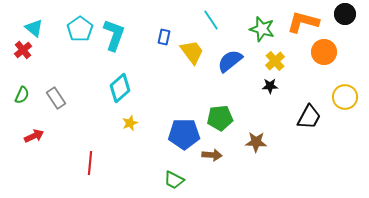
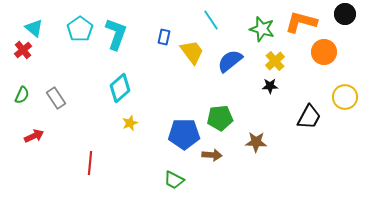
orange L-shape: moved 2 px left
cyan L-shape: moved 2 px right, 1 px up
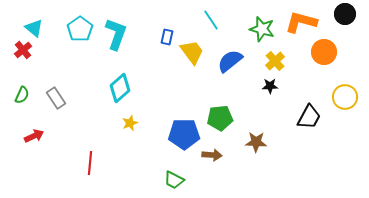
blue rectangle: moved 3 px right
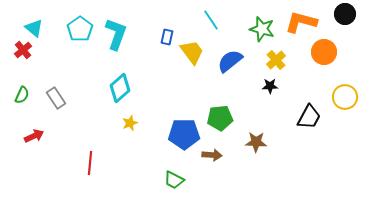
yellow cross: moved 1 px right, 1 px up
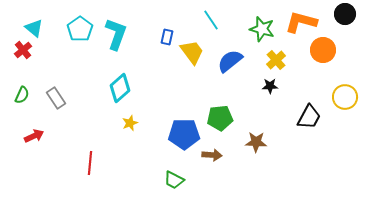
orange circle: moved 1 px left, 2 px up
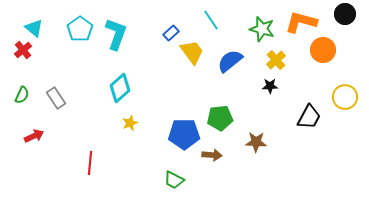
blue rectangle: moved 4 px right, 4 px up; rotated 35 degrees clockwise
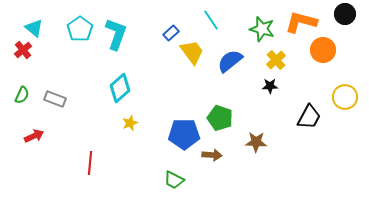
gray rectangle: moved 1 px left, 1 px down; rotated 35 degrees counterclockwise
green pentagon: rotated 25 degrees clockwise
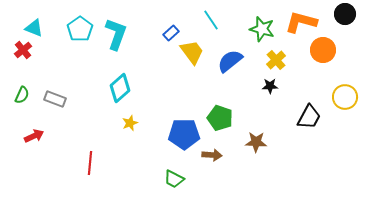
cyan triangle: rotated 18 degrees counterclockwise
green trapezoid: moved 1 px up
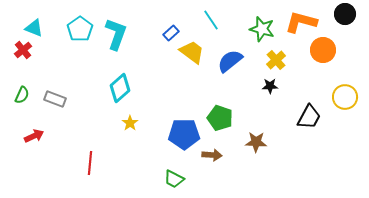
yellow trapezoid: rotated 16 degrees counterclockwise
yellow star: rotated 14 degrees counterclockwise
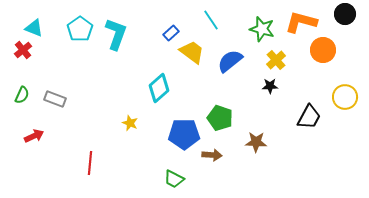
cyan diamond: moved 39 px right
yellow star: rotated 14 degrees counterclockwise
